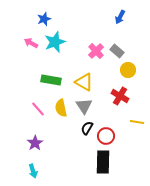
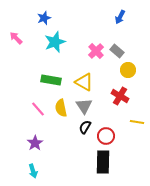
blue star: moved 1 px up
pink arrow: moved 15 px left, 5 px up; rotated 16 degrees clockwise
black semicircle: moved 2 px left, 1 px up
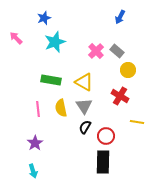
pink line: rotated 35 degrees clockwise
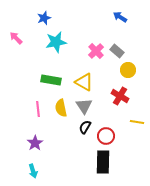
blue arrow: rotated 96 degrees clockwise
cyan star: moved 1 px right; rotated 10 degrees clockwise
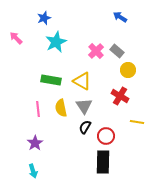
cyan star: rotated 15 degrees counterclockwise
yellow triangle: moved 2 px left, 1 px up
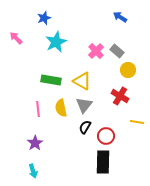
gray triangle: moved 1 px up; rotated 12 degrees clockwise
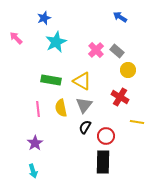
pink cross: moved 1 px up
red cross: moved 1 px down
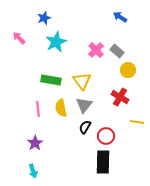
pink arrow: moved 3 px right
yellow triangle: rotated 24 degrees clockwise
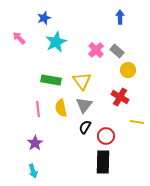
blue arrow: rotated 56 degrees clockwise
